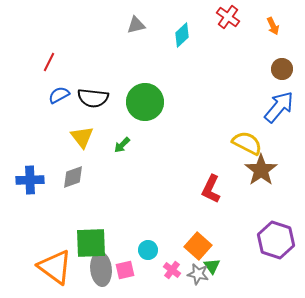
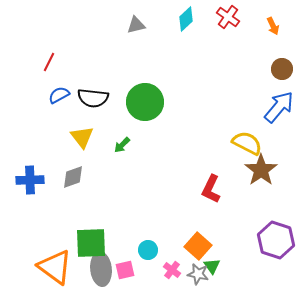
cyan diamond: moved 4 px right, 16 px up
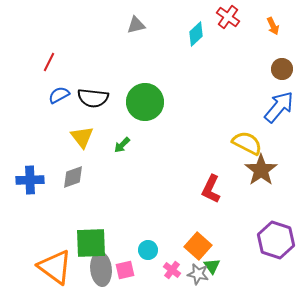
cyan diamond: moved 10 px right, 15 px down
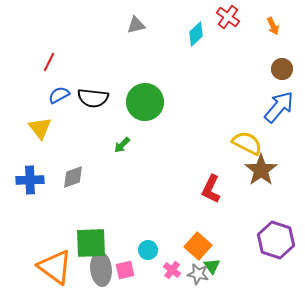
yellow triangle: moved 42 px left, 9 px up
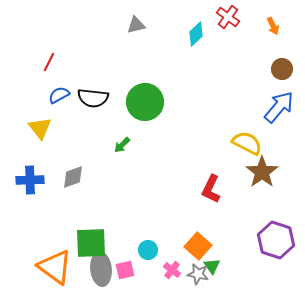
brown star: moved 1 px right, 2 px down
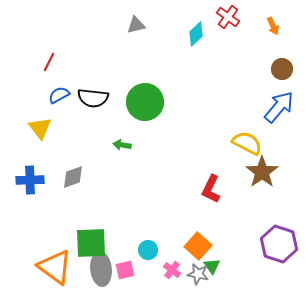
green arrow: rotated 54 degrees clockwise
purple hexagon: moved 3 px right, 4 px down
